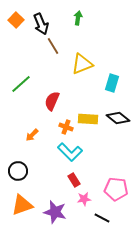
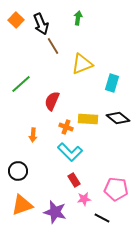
orange arrow: moved 1 px right; rotated 40 degrees counterclockwise
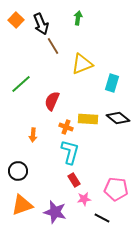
cyan L-shape: rotated 120 degrees counterclockwise
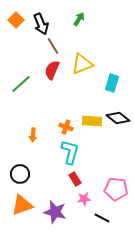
green arrow: moved 1 px right, 1 px down; rotated 24 degrees clockwise
red semicircle: moved 31 px up
yellow rectangle: moved 4 px right, 2 px down
black circle: moved 2 px right, 3 px down
red rectangle: moved 1 px right, 1 px up
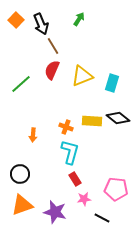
yellow triangle: moved 12 px down
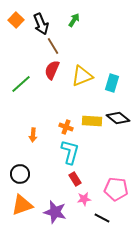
green arrow: moved 5 px left, 1 px down
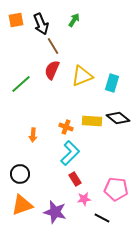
orange square: rotated 35 degrees clockwise
cyan L-shape: moved 1 px down; rotated 30 degrees clockwise
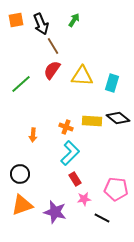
red semicircle: rotated 12 degrees clockwise
yellow triangle: rotated 25 degrees clockwise
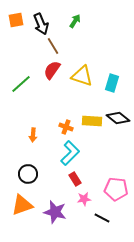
green arrow: moved 1 px right, 1 px down
yellow triangle: rotated 15 degrees clockwise
black circle: moved 8 px right
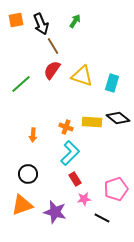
yellow rectangle: moved 1 px down
pink pentagon: rotated 25 degrees counterclockwise
